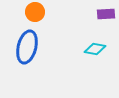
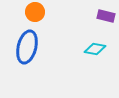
purple rectangle: moved 2 px down; rotated 18 degrees clockwise
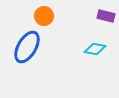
orange circle: moved 9 px right, 4 px down
blue ellipse: rotated 16 degrees clockwise
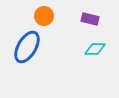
purple rectangle: moved 16 px left, 3 px down
cyan diamond: rotated 10 degrees counterclockwise
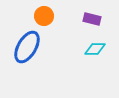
purple rectangle: moved 2 px right
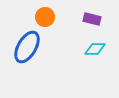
orange circle: moved 1 px right, 1 px down
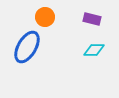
cyan diamond: moved 1 px left, 1 px down
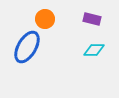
orange circle: moved 2 px down
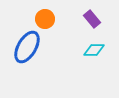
purple rectangle: rotated 36 degrees clockwise
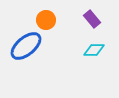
orange circle: moved 1 px right, 1 px down
blue ellipse: moved 1 px left, 1 px up; rotated 20 degrees clockwise
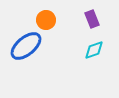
purple rectangle: rotated 18 degrees clockwise
cyan diamond: rotated 20 degrees counterclockwise
